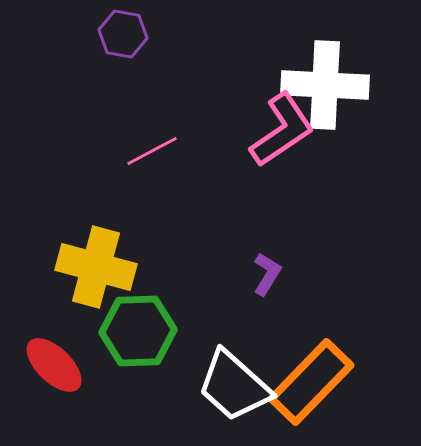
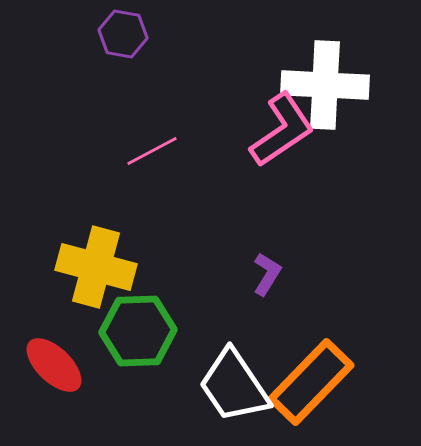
white trapezoid: rotated 14 degrees clockwise
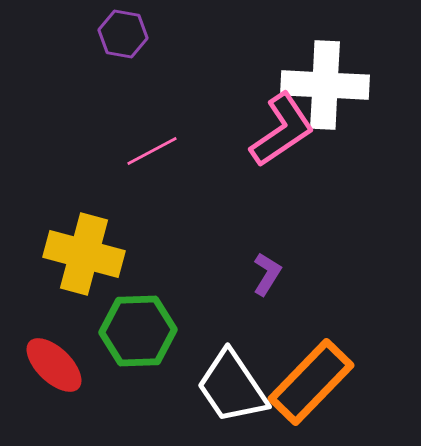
yellow cross: moved 12 px left, 13 px up
white trapezoid: moved 2 px left, 1 px down
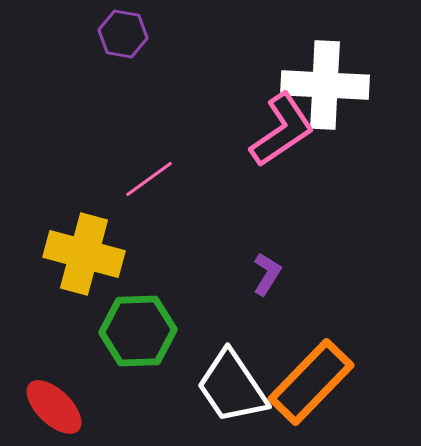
pink line: moved 3 px left, 28 px down; rotated 8 degrees counterclockwise
red ellipse: moved 42 px down
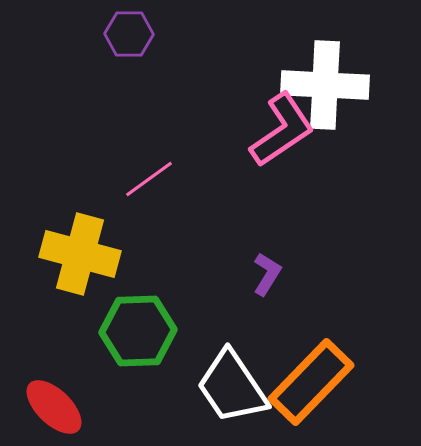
purple hexagon: moved 6 px right; rotated 9 degrees counterclockwise
yellow cross: moved 4 px left
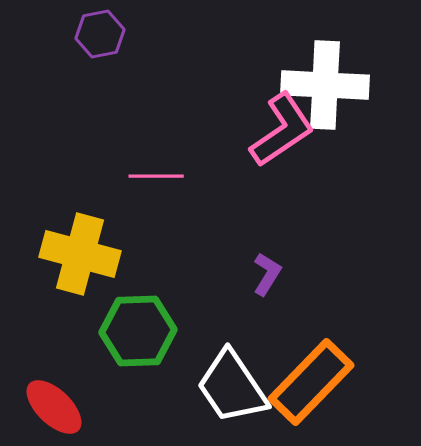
purple hexagon: moved 29 px left; rotated 12 degrees counterclockwise
pink line: moved 7 px right, 3 px up; rotated 36 degrees clockwise
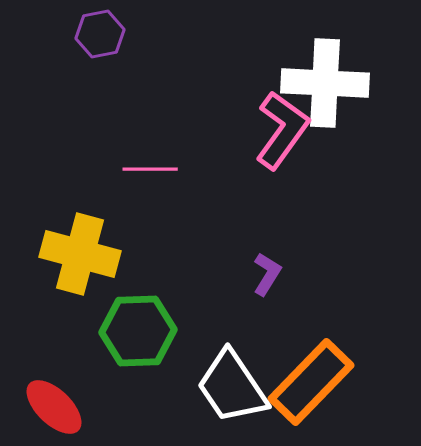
white cross: moved 2 px up
pink L-shape: rotated 20 degrees counterclockwise
pink line: moved 6 px left, 7 px up
